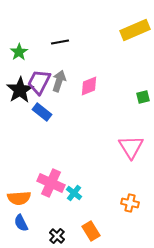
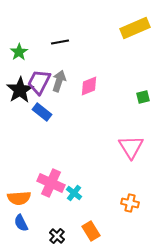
yellow rectangle: moved 2 px up
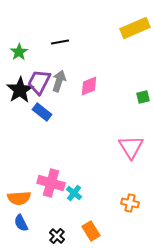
pink cross: rotated 8 degrees counterclockwise
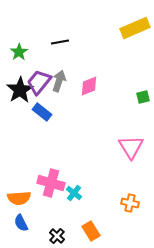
purple trapezoid: rotated 12 degrees clockwise
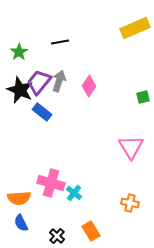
pink diamond: rotated 35 degrees counterclockwise
black star: rotated 16 degrees counterclockwise
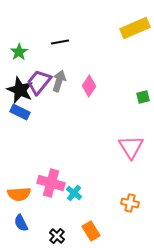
blue rectangle: moved 22 px left; rotated 12 degrees counterclockwise
orange semicircle: moved 4 px up
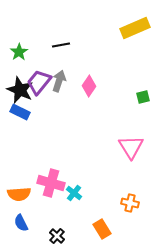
black line: moved 1 px right, 3 px down
orange rectangle: moved 11 px right, 2 px up
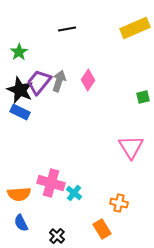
black line: moved 6 px right, 16 px up
pink diamond: moved 1 px left, 6 px up
orange cross: moved 11 px left
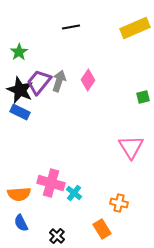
black line: moved 4 px right, 2 px up
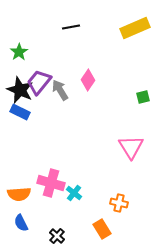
gray arrow: moved 1 px right, 9 px down; rotated 50 degrees counterclockwise
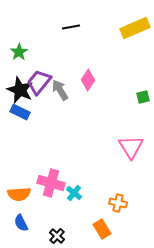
orange cross: moved 1 px left
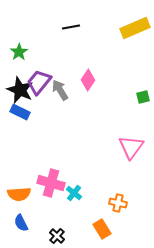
pink triangle: rotated 8 degrees clockwise
